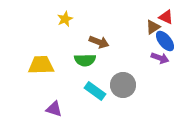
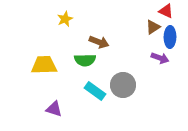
red triangle: moved 6 px up
blue ellipse: moved 5 px right, 4 px up; rotated 40 degrees clockwise
yellow trapezoid: moved 3 px right
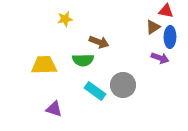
red triangle: rotated 14 degrees counterclockwise
yellow star: rotated 14 degrees clockwise
green semicircle: moved 2 px left
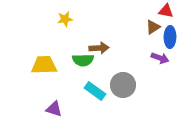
brown arrow: moved 6 px down; rotated 24 degrees counterclockwise
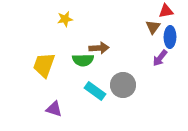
red triangle: rotated 21 degrees counterclockwise
brown triangle: rotated 21 degrees counterclockwise
purple arrow: rotated 108 degrees clockwise
yellow trapezoid: rotated 68 degrees counterclockwise
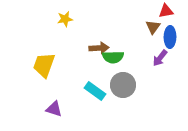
green semicircle: moved 30 px right, 3 px up
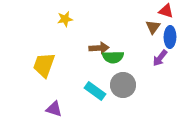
red triangle: rotated 28 degrees clockwise
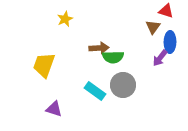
yellow star: rotated 14 degrees counterclockwise
blue ellipse: moved 5 px down
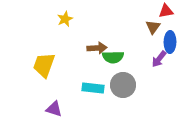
red triangle: rotated 28 degrees counterclockwise
brown arrow: moved 2 px left
purple arrow: moved 1 px left, 1 px down
cyan rectangle: moved 2 px left, 3 px up; rotated 30 degrees counterclockwise
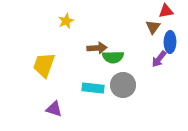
yellow star: moved 1 px right, 2 px down
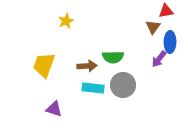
brown arrow: moved 10 px left, 18 px down
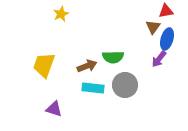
yellow star: moved 5 px left, 7 px up
blue ellipse: moved 3 px left, 3 px up; rotated 15 degrees clockwise
brown arrow: rotated 18 degrees counterclockwise
gray circle: moved 2 px right
